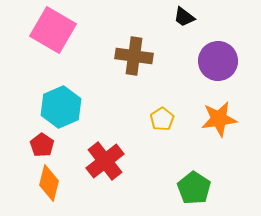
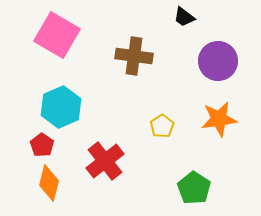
pink square: moved 4 px right, 5 px down
yellow pentagon: moved 7 px down
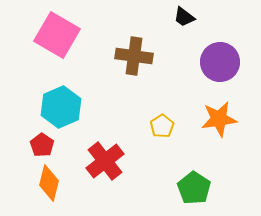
purple circle: moved 2 px right, 1 px down
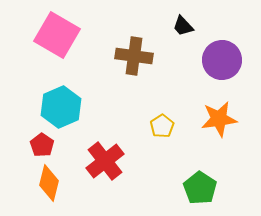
black trapezoid: moved 1 px left, 9 px down; rotated 10 degrees clockwise
purple circle: moved 2 px right, 2 px up
green pentagon: moved 6 px right
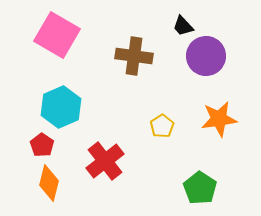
purple circle: moved 16 px left, 4 px up
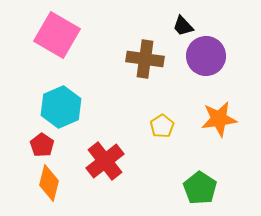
brown cross: moved 11 px right, 3 px down
